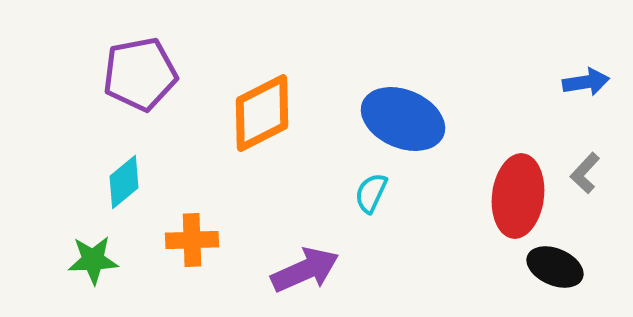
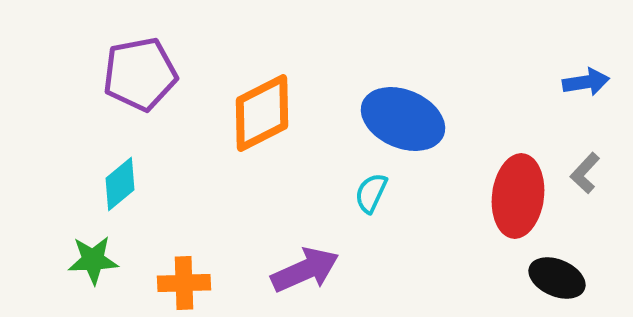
cyan diamond: moved 4 px left, 2 px down
orange cross: moved 8 px left, 43 px down
black ellipse: moved 2 px right, 11 px down
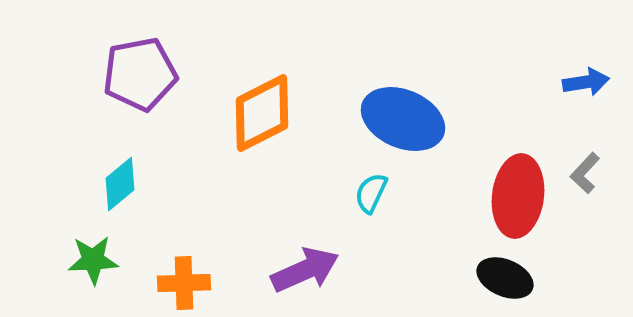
black ellipse: moved 52 px left
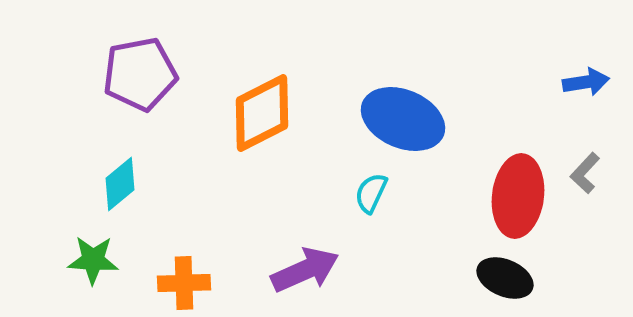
green star: rotated 6 degrees clockwise
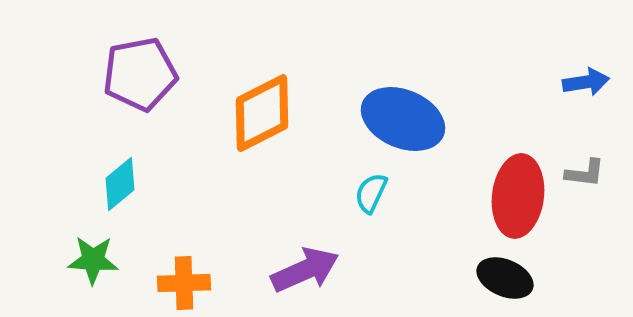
gray L-shape: rotated 126 degrees counterclockwise
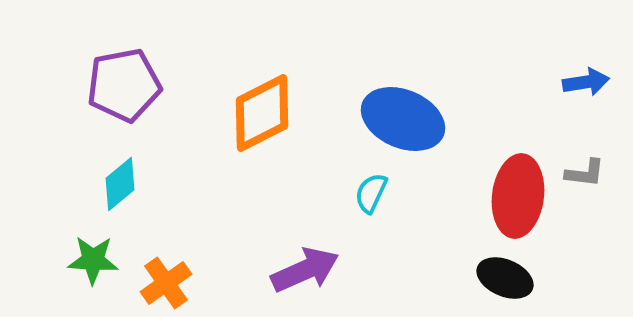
purple pentagon: moved 16 px left, 11 px down
orange cross: moved 18 px left; rotated 33 degrees counterclockwise
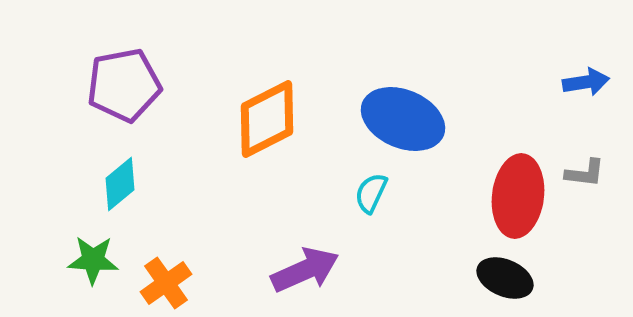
orange diamond: moved 5 px right, 6 px down
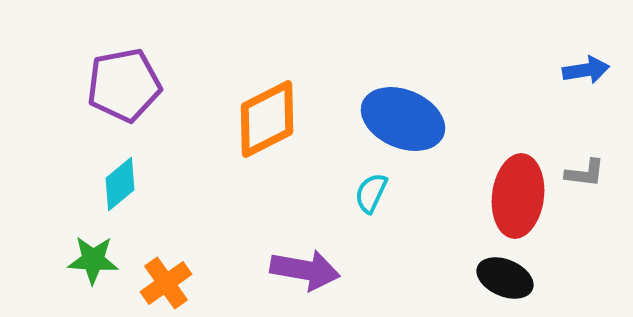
blue arrow: moved 12 px up
purple arrow: rotated 34 degrees clockwise
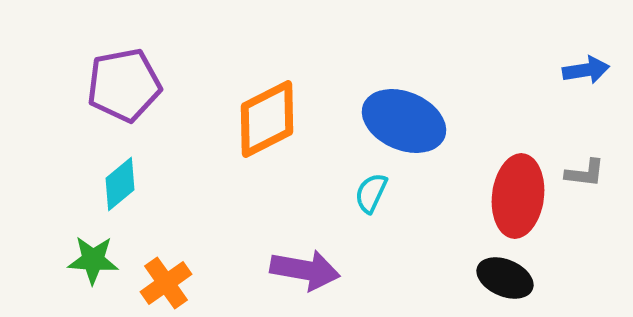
blue ellipse: moved 1 px right, 2 px down
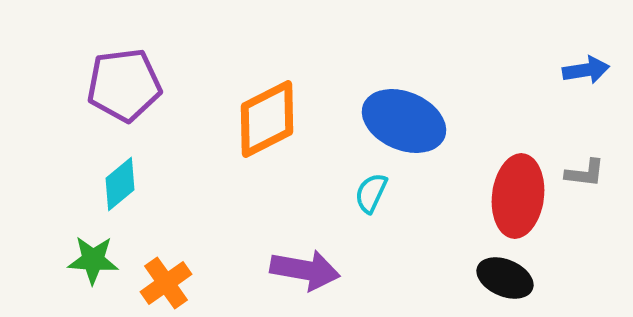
purple pentagon: rotated 4 degrees clockwise
